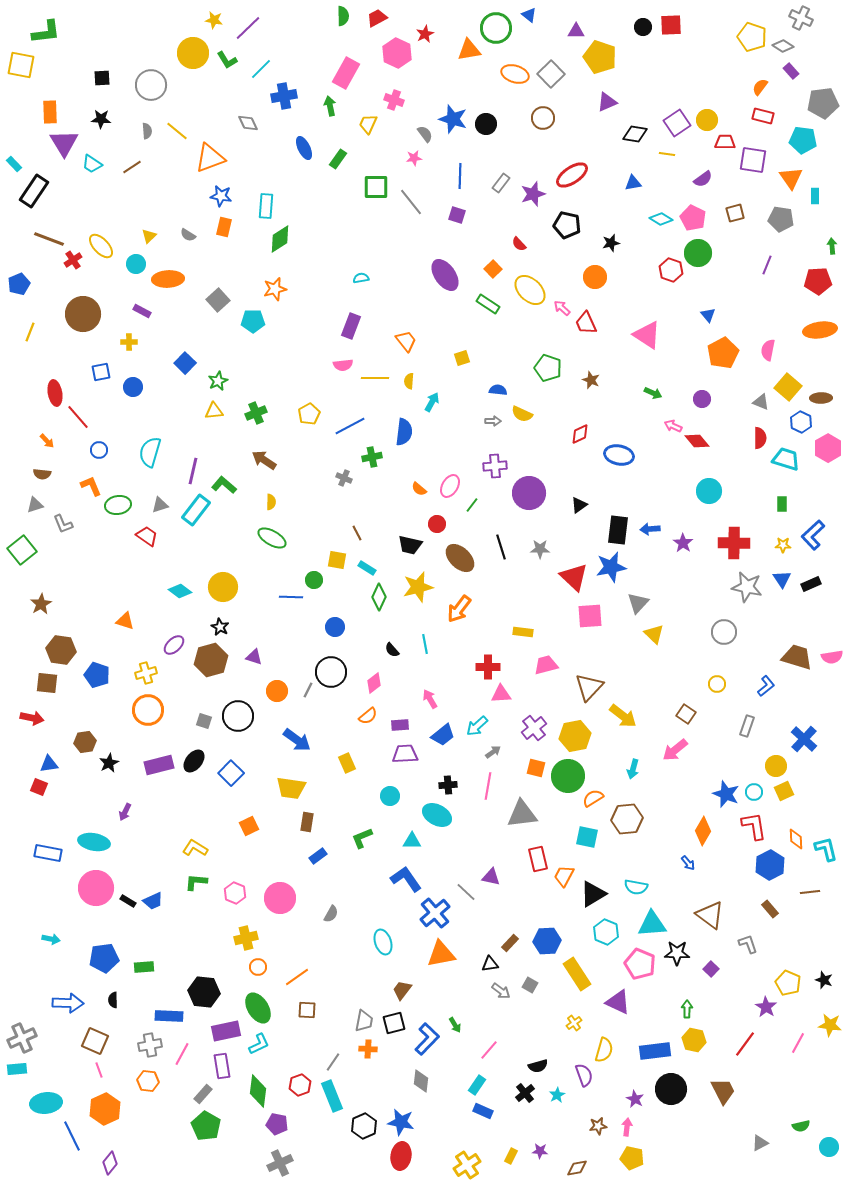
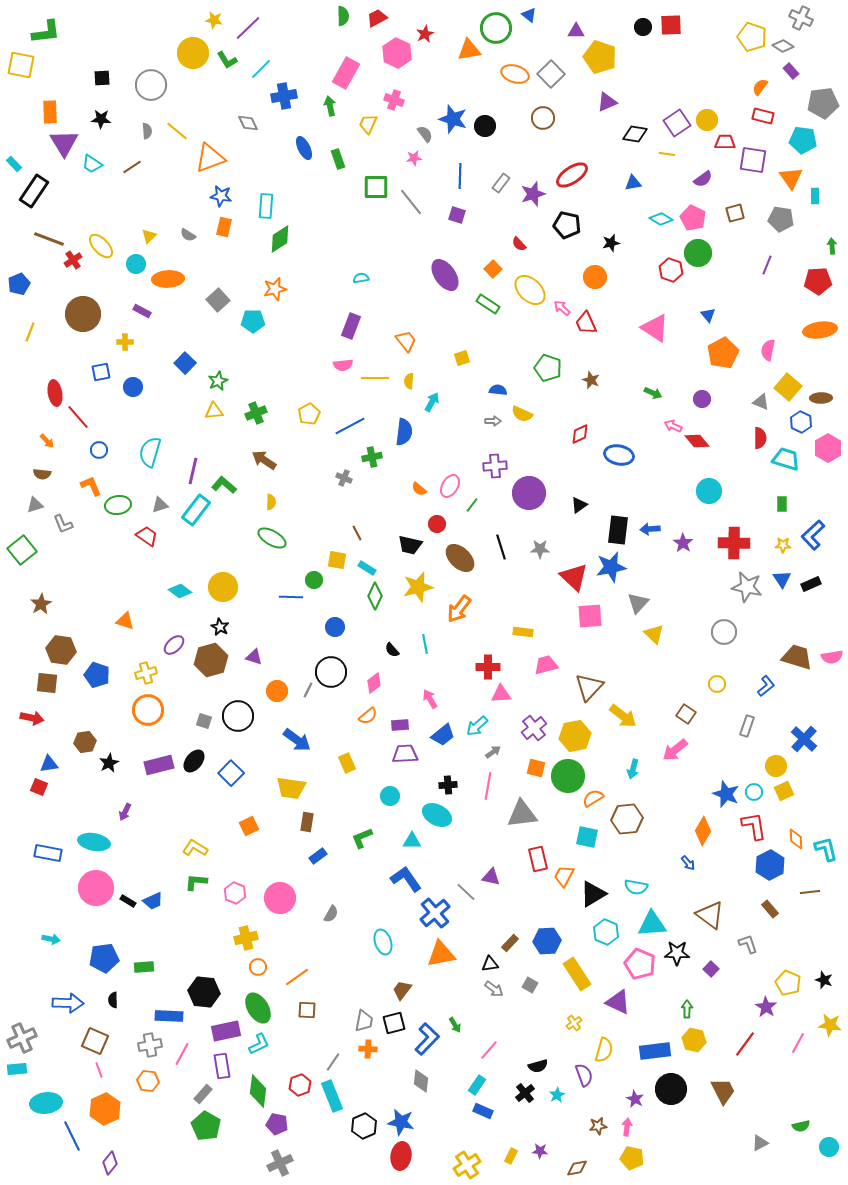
black circle at (486, 124): moved 1 px left, 2 px down
green rectangle at (338, 159): rotated 54 degrees counterclockwise
pink triangle at (647, 335): moved 8 px right, 7 px up
yellow cross at (129, 342): moved 4 px left
green diamond at (379, 597): moved 4 px left, 1 px up
gray arrow at (501, 991): moved 7 px left, 2 px up
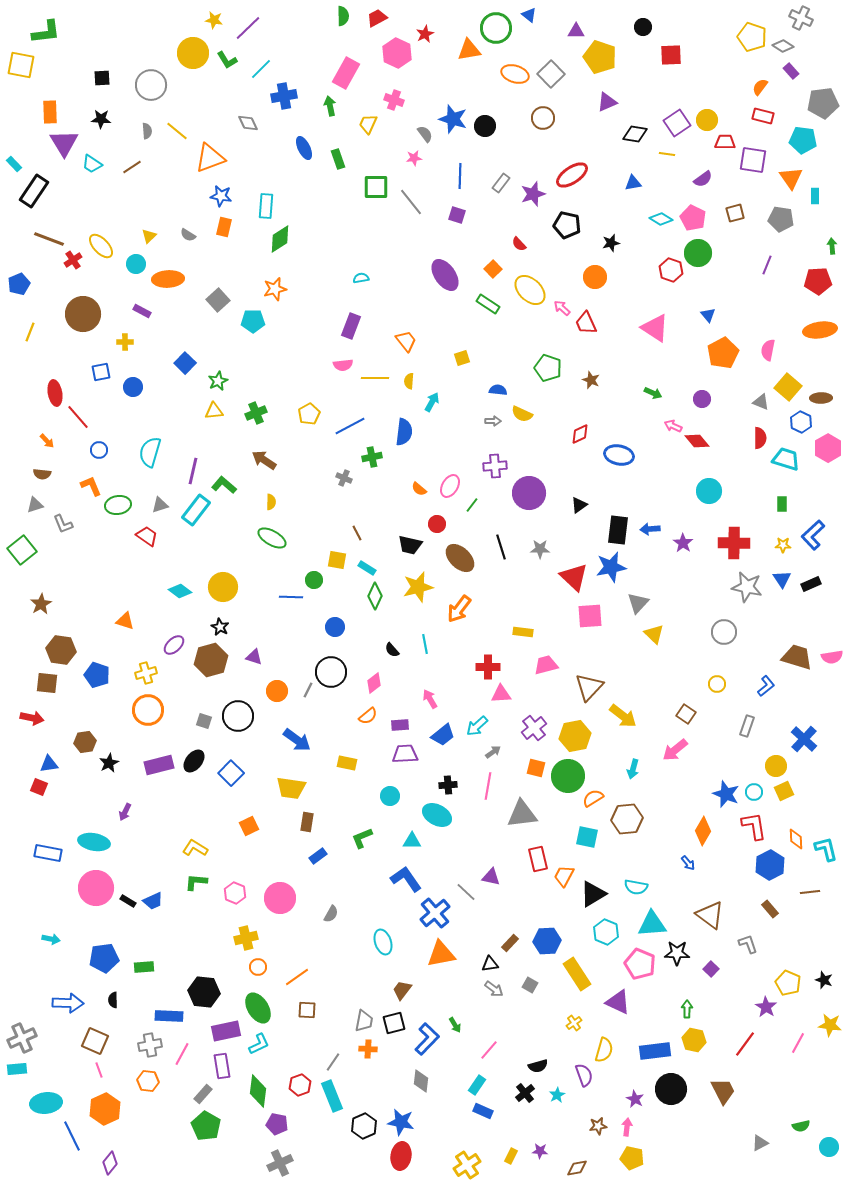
red square at (671, 25): moved 30 px down
yellow rectangle at (347, 763): rotated 54 degrees counterclockwise
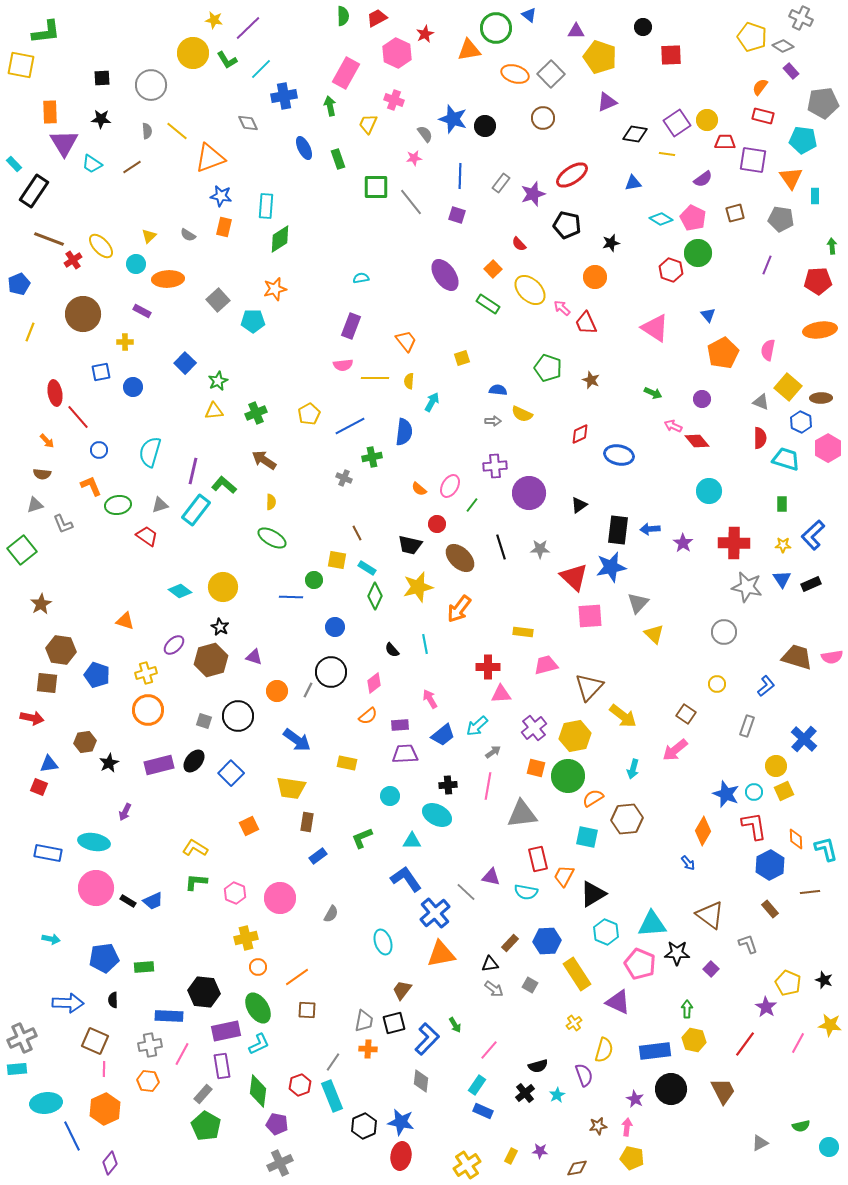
cyan semicircle at (636, 887): moved 110 px left, 5 px down
pink line at (99, 1070): moved 5 px right, 1 px up; rotated 21 degrees clockwise
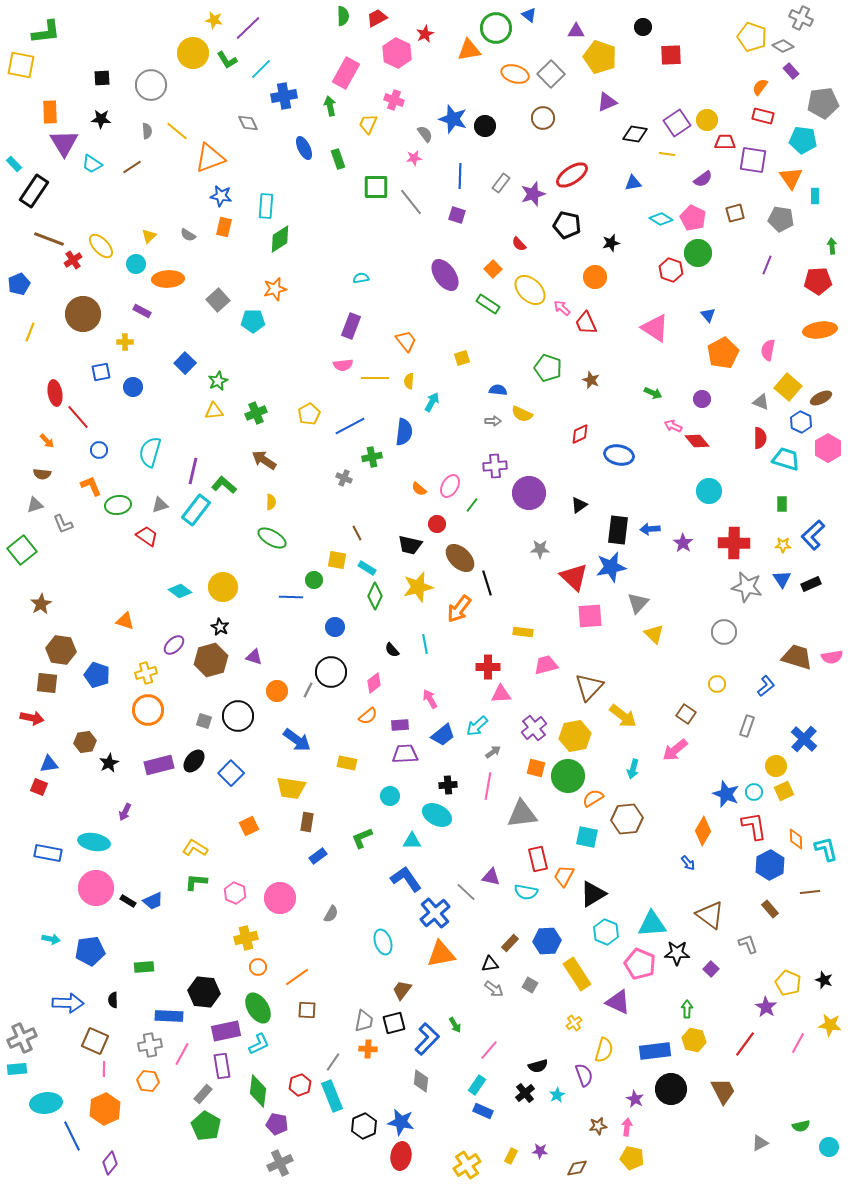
brown ellipse at (821, 398): rotated 25 degrees counterclockwise
black line at (501, 547): moved 14 px left, 36 px down
blue pentagon at (104, 958): moved 14 px left, 7 px up
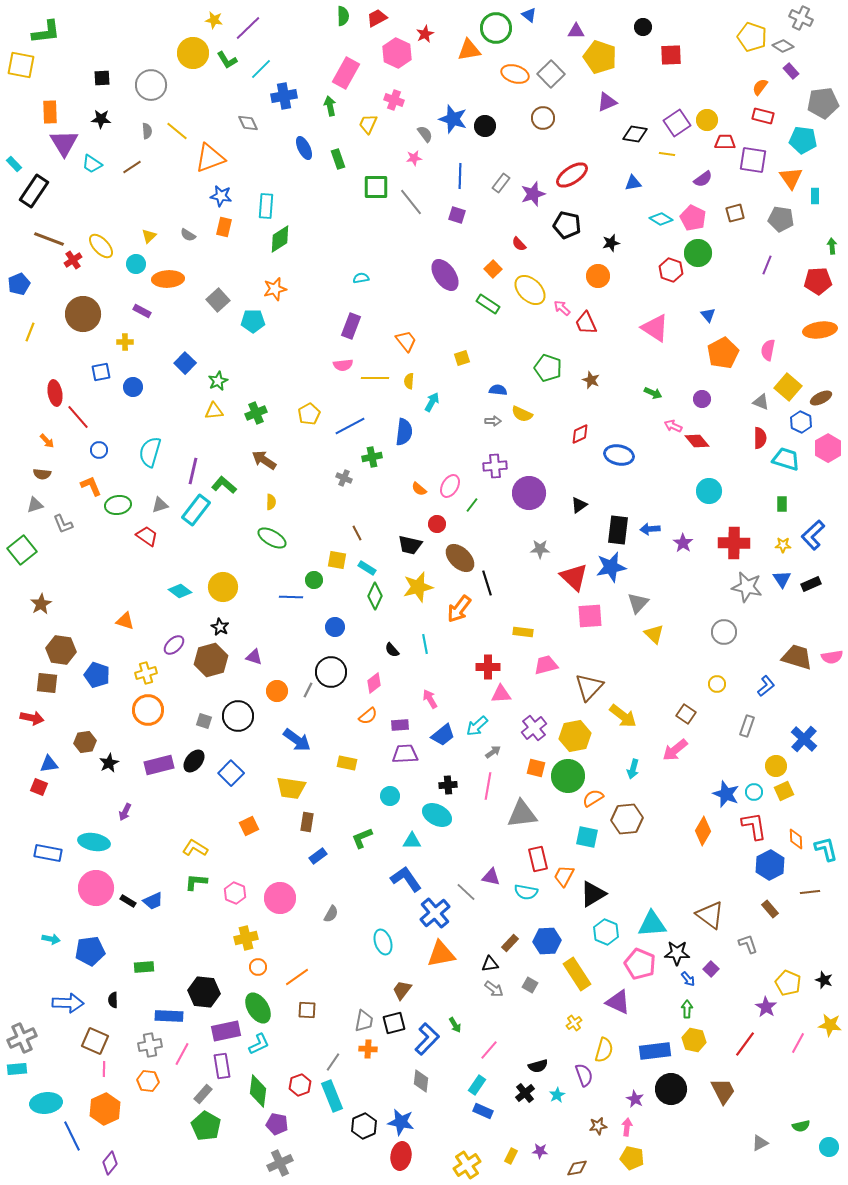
orange circle at (595, 277): moved 3 px right, 1 px up
blue arrow at (688, 863): moved 116 px down
